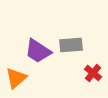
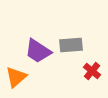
red cross: moved 1 px left, 2 px up
orange triangle: moved 1 px up
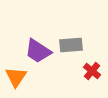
orange triangle: rotated 15 degrees counterclockwise
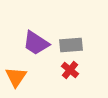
purple trapezoid: moved 2 px left, 8 px up
red cross: moved 22 px left, 1 px up
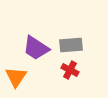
purple trapezoid: moved 5 px down
red cross: rotated 12 degrees counterclockwise
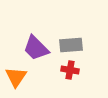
purple trapezoid: rotated 12 degrees clockwise
red cross: rotated 18 degrees counterclockwise
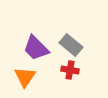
gray rectangle: rotated 45 degrees clockwise
orange triangle: moved 9 px right
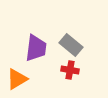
purple trapezoid: rotated 128 degrees counterclockwise
orange triangle: moved 8 px left, 2 px down; rotated 25 degrees clockwise
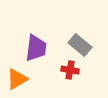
gray rectangle: moved 9 px right
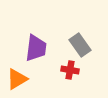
gray rectangle: rotated 15 degrees clockwise
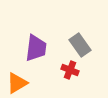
red cross: rotated 12 degrees clockwise
orange triangle: moved 4 px down
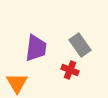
orange triangle: rotated 30 degrees counterclockwise
